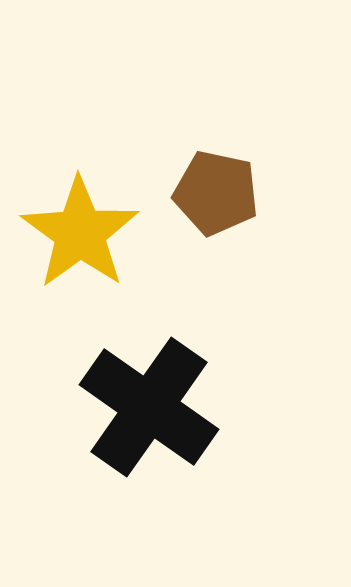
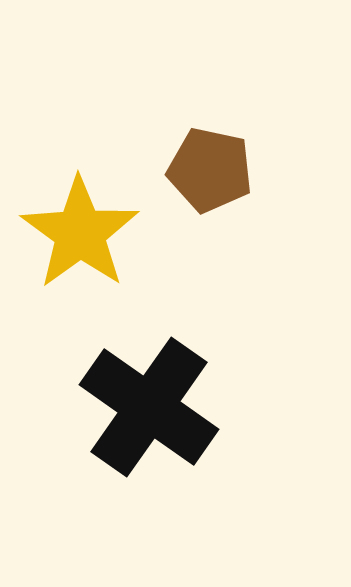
brown pentagon: moved 6 px left, 23 px up
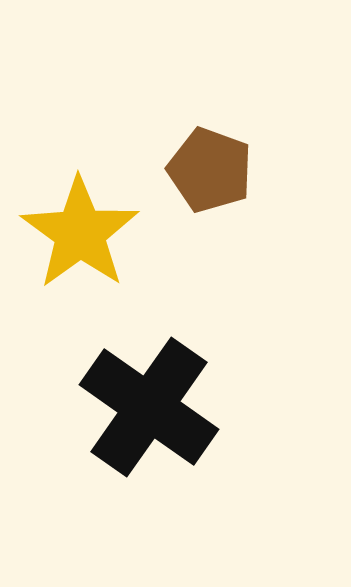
brown pentagon: rotated 8 degrees clockwise
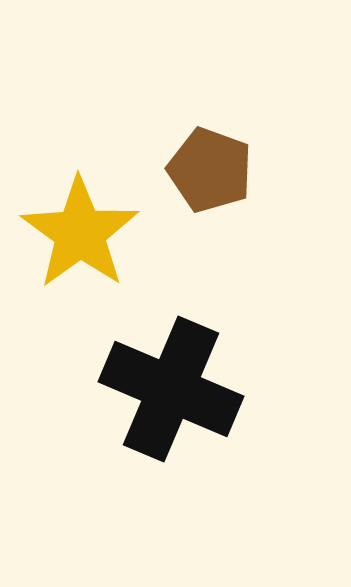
black cross: moved 22 px right, 18 px up; rotated 12 degrees counterclockwise
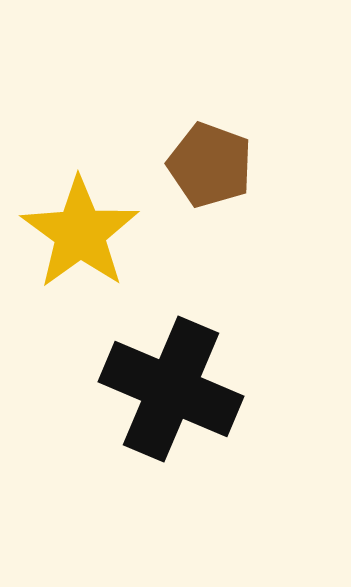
brown pentagon: moved 5 px up
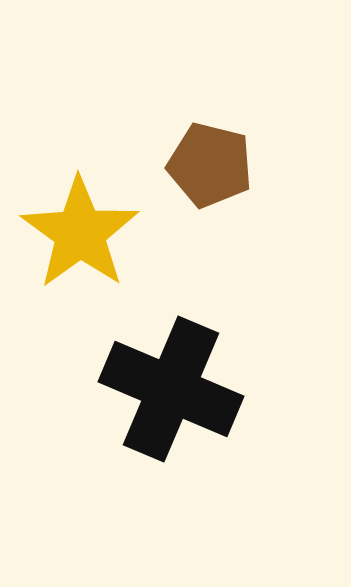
brown pentagon: rotated 6 degrees counterclockwise
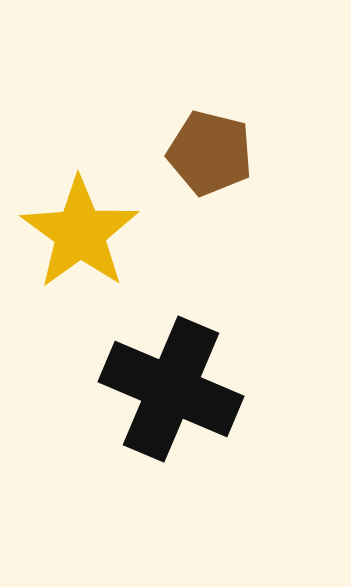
brown pentagon: moved 12 px up
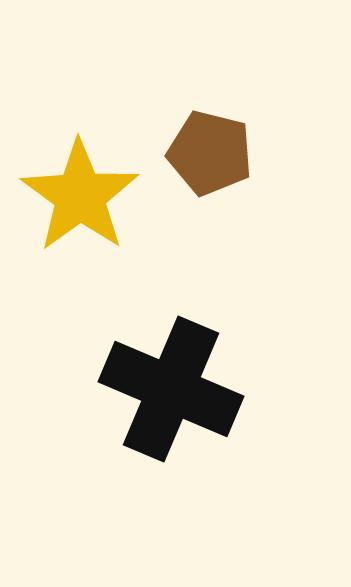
yellow star: moved 37 px up
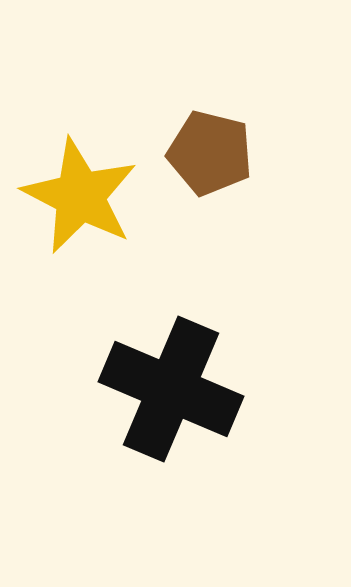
yellow star: rotated 9 degrees counterclockwise
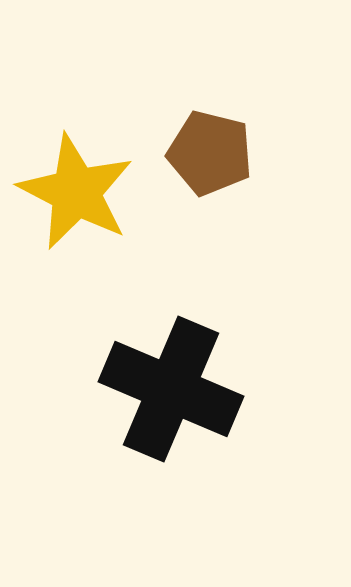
yellow star: moved 4 px left, 4 px up
